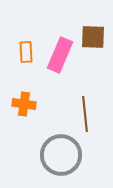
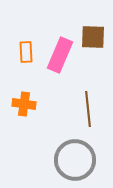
brown line: moved 3 px right, 5 px up
gray circle: moved 14 px right, 5 px down
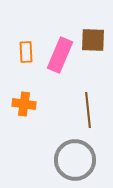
brown square: moved 3 px down
brown line: moved 1 px down
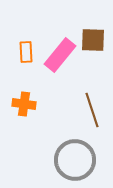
pink rectangle: rotated 16 degrees clockwise
brown line: moved 4 px right; rotated 12 degrees counterclockwise
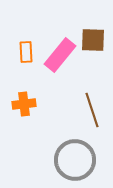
orange cross: rotated 15 degrees counterclockwise
